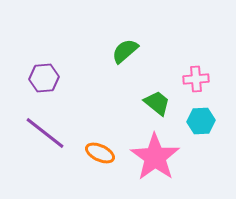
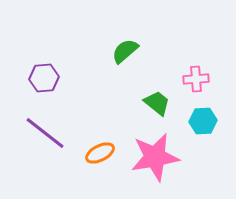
cyan hexagon: moved 2 px right
orange ellipse: rotated 52 degrees counterclockwise
pink star: rotated 27 degrees clockwise
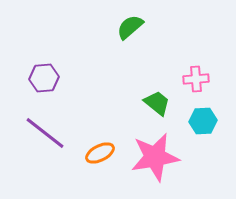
green semicircle: moved 5 px right, 24 px up
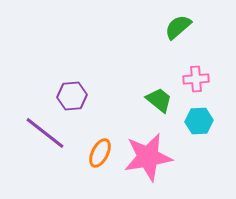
green semicircle: moved 48 px right
purple hexagon: moved 28 px right, 18 px down
green trapezoid: moved 2 px right, 3 px up
cyan hexagon: moved 4 px left
orange ellipse: rotated 36 degrees counterclockwise
pink star: moved 7 px left
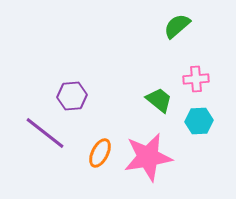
green semicircle: moved 1 px left, 1 px up
